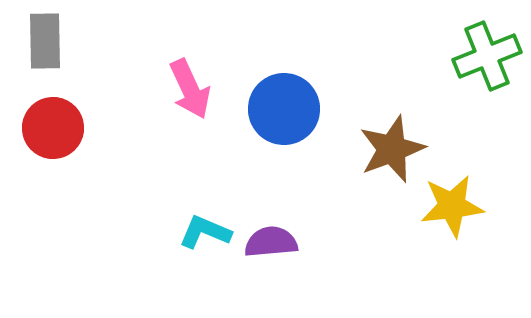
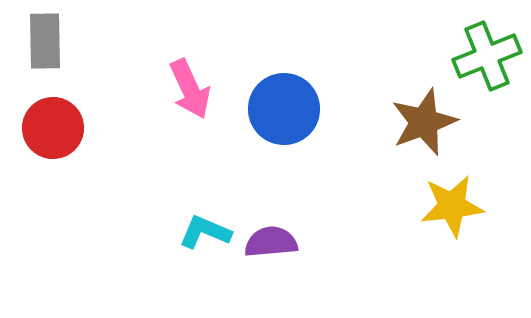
brown star: moved 32 px right, 27 px up
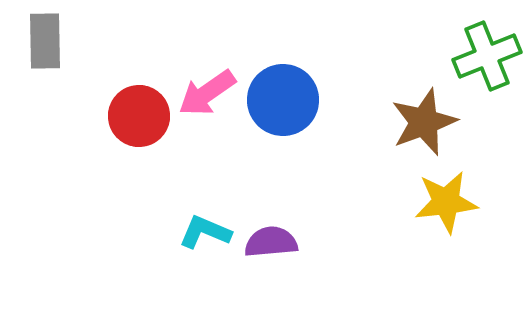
pink arrow: moved 17 px right, 4 px down; rotated 80 degrees clockwise
blue circle: moved 1 px left, 9 px up
red circle: moved 86 px right, 12 px up
yellow star: moved 6 px left, 4 px up
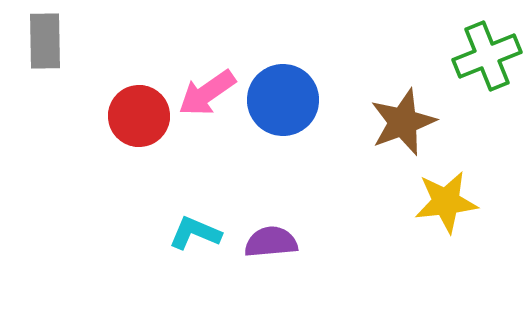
brown star: moved 21 px left
cyan L-shape: moved 10 px left, 1 px down
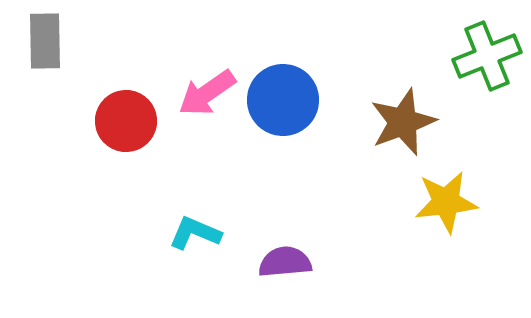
red circle: moved 13 px left, 5 px down
purple semicircle: moved 14 px right, 20 px down
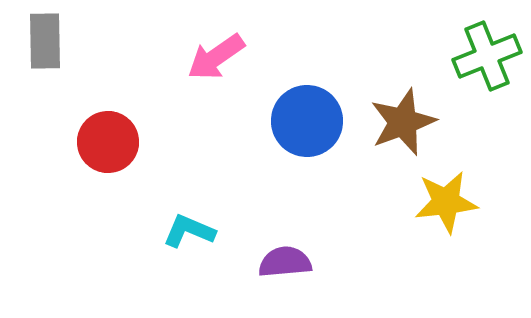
pink arrow: moved 9 px right, 36 px up
blue circle: moved 24 px right, 21 px down
red circle: moved 18 px left, 21 px down
cyan L-shape: moved 6 px left, 2 px up
